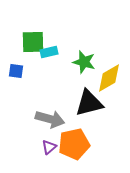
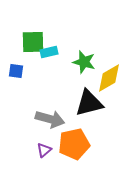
purple triangle: moved 5 px left, 3 px down
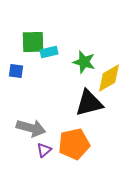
gray arrow: moved 19 px left, 9 px down
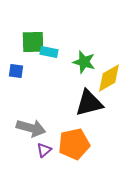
cyan rectangle: rotated 24 degrees clockwise
